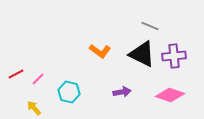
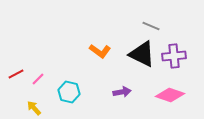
gray line: moved 1 px right
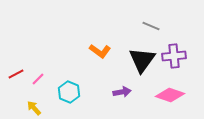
black triangle: moved 6 px down; rotated 40 degrees clockwise
cyan hexagon: rotated 10 degrees clockwise
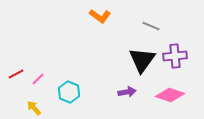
orange L-shape: moved 35 px up
purple cross: moved 1 px right
purple arrow: moved 5 px right
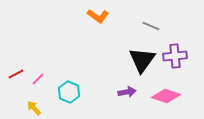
orange L-shape: moved 2 px left
pink diamond: moved 4 px left, 1 px down
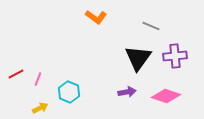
orange L-shape: moved 2 px left, 1 px down
black triangle: moved 4 px left, 2 px up
pink line: rotated 24 degrees counterclockwise
yellow arrow: moved 6 px right; rotated 105 degrees clockwise
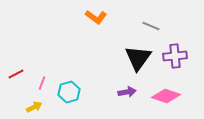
pink line: moved 4 px right, 4 px down
cyan hexagon: rotated 20 degrees clockwise
yellow arrow: moved 6 px left, 1 px up
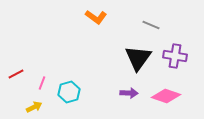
gray line: moved 1 px up
purple cross: rotated 15 degrees clockwise
purple arrow: moved 2 px right, 1 px down; rotated 12 degrees clockwise
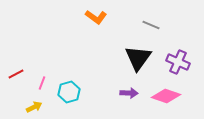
purple cross: moved 3 px right, 6 px down; rotated 15 degrees clockwise
